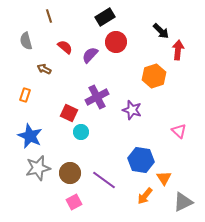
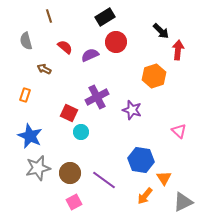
purple semicircle: rotated 24 degrees clockwise
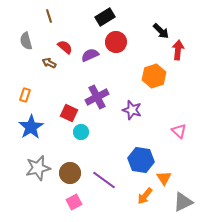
brown arrow: moved 5 px right, 6 px up
blue star: moved 1 px right, 9 px up; rotated 15 degrees clockwise
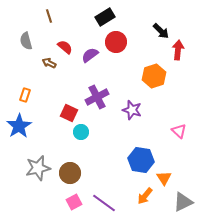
purple semicircle: rotated 12 degrees counterclockwise
blue star: moved 12 px left, 1 px up
purple line: moved 23 px down
